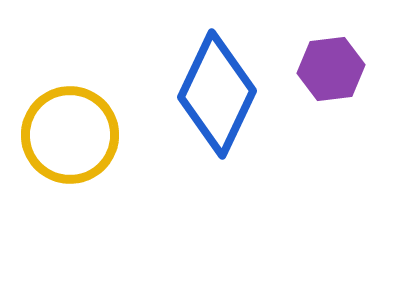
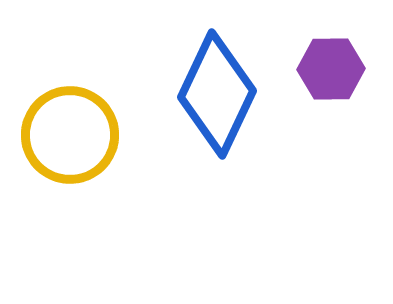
purple hexagon: rotated 6 degrees clockwise
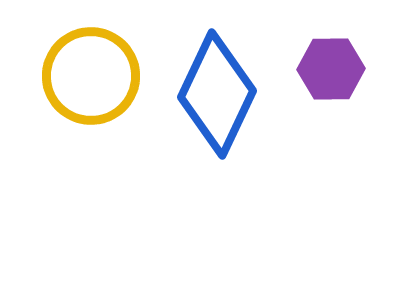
yellow circle: moved 21 px right, 59 px up
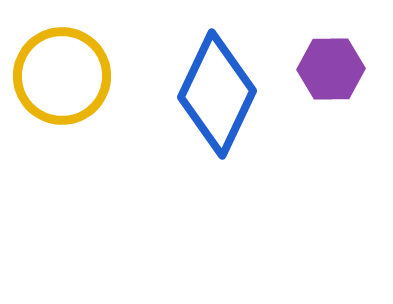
yellow circle: moved 29 px left
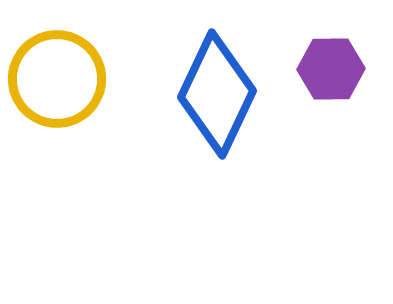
yellow circle: moved 5 px left, 3 px down
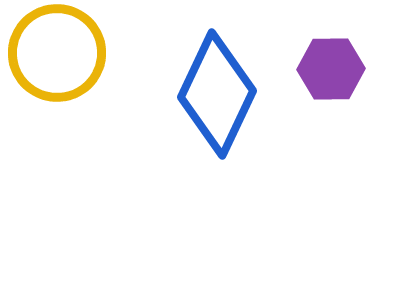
yellow circle: moved 26 px up
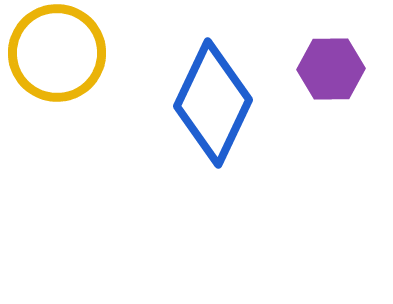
blue diamond: moved 4 px left, 9 px down
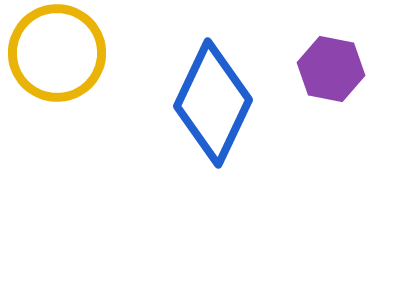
purple hexagon: rotated 12 degrees clockwise
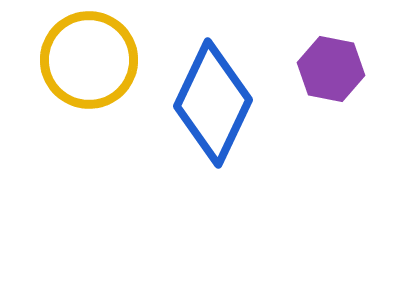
yellow circle: moved 32 px right, 7 px down
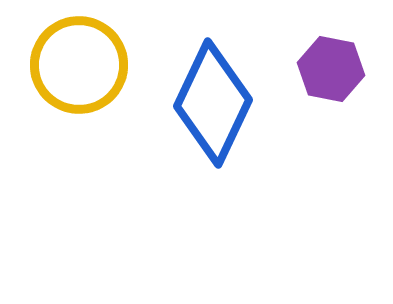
yellow circle: moved 10 px left, 5 px down
